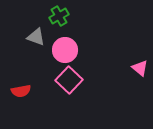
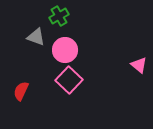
pink triangle: moved 1 px left, 3 px up
red semicircle: rotated 126 degrees clockwise
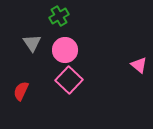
gray triangle: moved 4 px left, 6 px down; rotated 36 degrees clockwise
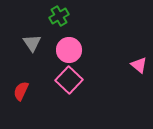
pink circle: moved 4 px right
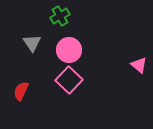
green cross: moved 1 px right
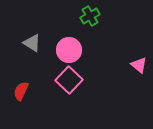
green cross: moved 30 px right
gray triangle: rotated 24 degrees counterclockwise
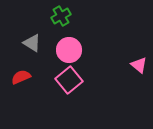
green cross: moved 29 px left
pink square: rotated 8 degrees clockwise
red semicircle: moved 14 px up; rotated 42 degrees clockwise
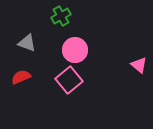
gray triangle: moved 5 px left; rotated 12 degrees counterclockwise
pink circle: moved 6 px right
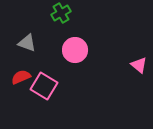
green cross: moved 3 px up
pink square: moved 25 px left, 6 px down; rotated 20 degrees counterclockwise
